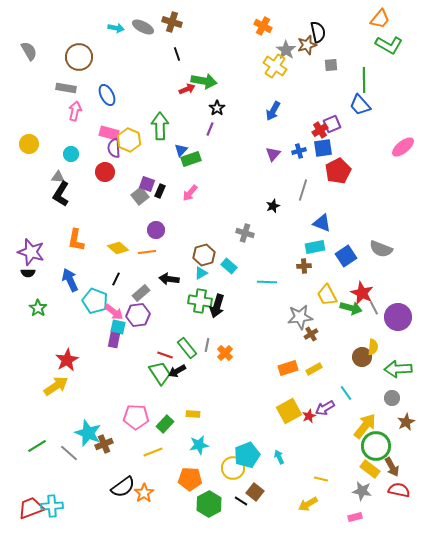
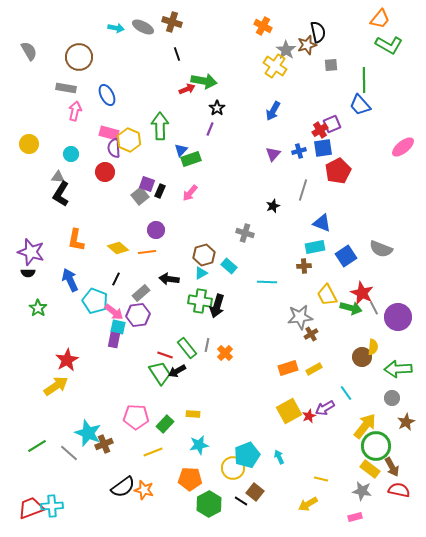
orange star at (144, 493): moved 3 px up; rotated 24 degrees counterclockwise
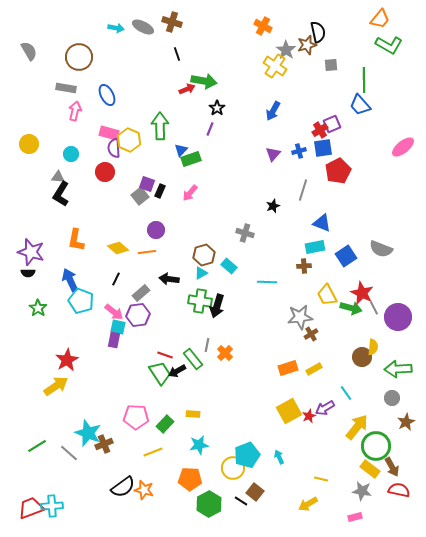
cyan pentagon at (95, 301): moved 14 px left
green rectangle at (187, 348): moved 6 px right, 11 px down
yellow arrow at (365, 426): moved 8 px left, 1 px down
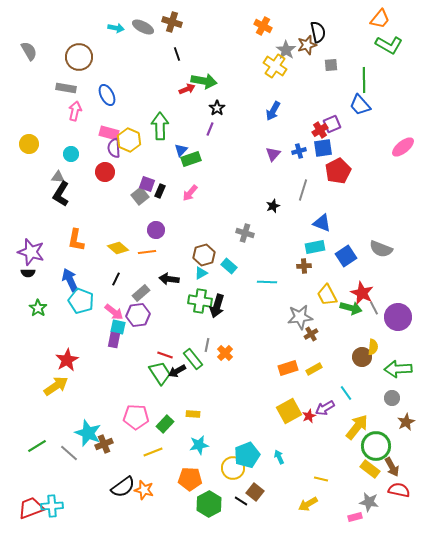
gray star at (362, 491): moved 7 px right, 11 px down
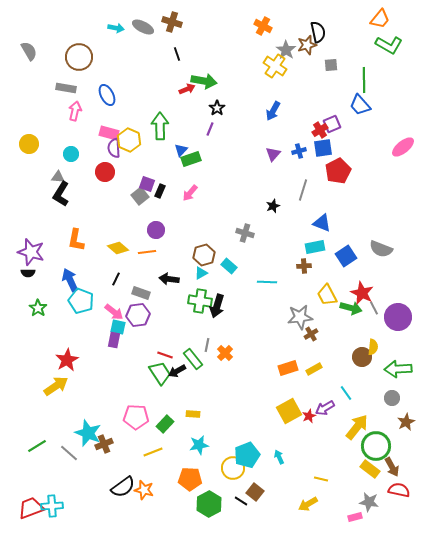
gray rectangle at (141, 293): rotated 60 degrees clockwise
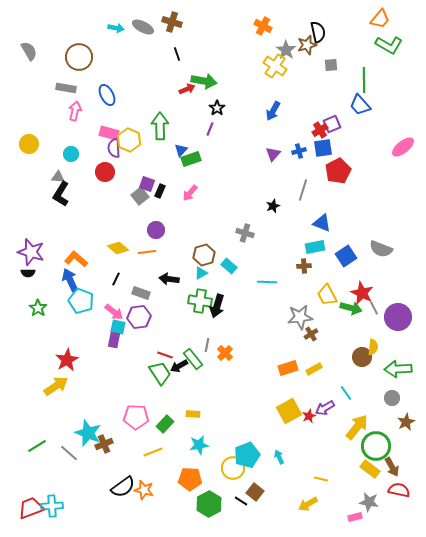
orange L-shape at (76, 240): moved 19 px down; rotated 120 degrees clockwise
purple hexagon at (138, 315): moved 1 px right, 2 px down
black arrow at (177, 371): moved 2 px right, 5 px up
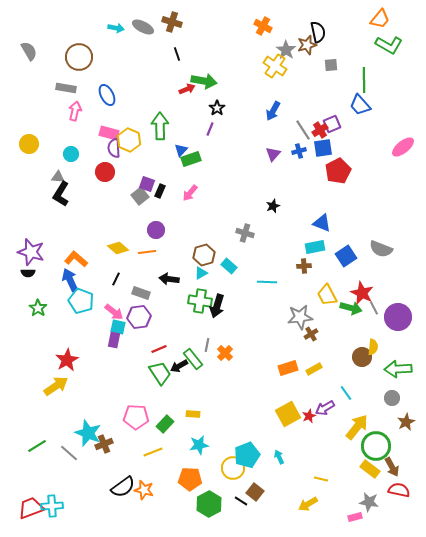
gray line at (303, 190): moved 60 px up; rotated 50 degrees counterclockwise
red line at (165, 355): moved 6 px left, 6 px up; rotated 42 degrees counterclockwise
yellow square at (289, 411): moved 1 px left, 3 px down
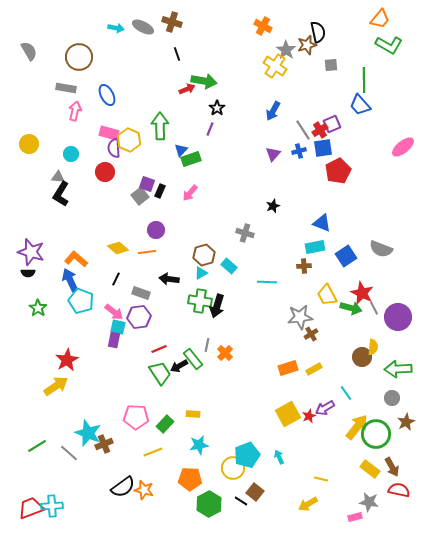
green circle at (376, 446): moved 12 px up
